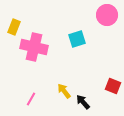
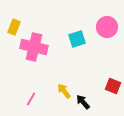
pink circle: moved 12 px down
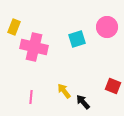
pink line: moved 2 px up; rotated 24 degrees counterclockwise
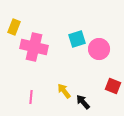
pink circle: moved 8 px left, 22 px down
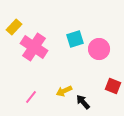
yellow rectangle: rotated 21 degrees clockwise
cyan square: moved 2 px left
pink cross: rotated 20 degrees clockwise
yellow arrow: rotated 77 degrees counterclockwise
pink line: rotated 32 degrees clockwise
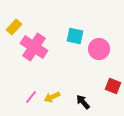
cyan square: moved 3 px up; rotated 30 degrees clockwise
yellow arrow: moved 12 px left, 6 px down
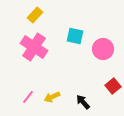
yellow rectangle: moved 21 px right, 12 px up
pink circle: moved 4 px right
red square: rotated 28 degrees clockwise
pink line: moved 3 px left
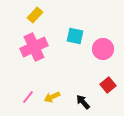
pink cross: rotated 32 degrees clockwise
red square: moved 5 px left, 1 px up
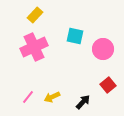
black arrow: rotated 84 degrees clockwise
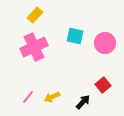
pink circle: moved 2 px right, 6 px up
red square: moved 5 px left
